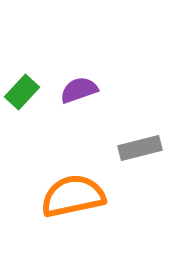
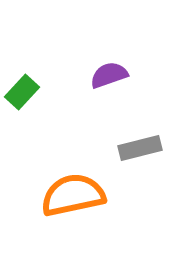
purple semicircle: moved 30 px right, 15 px up
orange semicircle: moved 1 px up
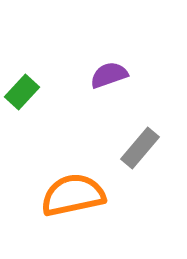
gray rectangle: rotated 36 degrees counterclockwise
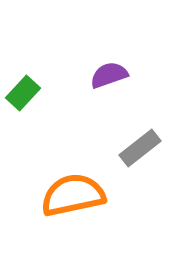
green rectangle: moved 1 px right, 1 px down
gray rectangle: rotated 12 degrees clockwise
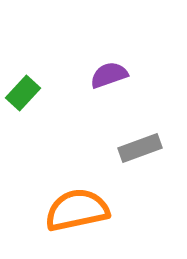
gray rectangle: rotated 18 degrees clockwise
orange semicircle: moved 4 px right, 15 px down
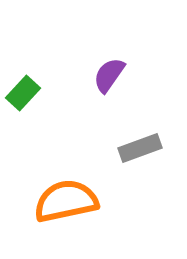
purple semicircle: rotated 36 degrees counterclockwise
orange semicircle: moved 11 px left, 9 px up
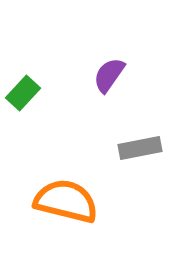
gray rectangle: rotated 9 degrees clockwise
orange semicircle: rotated 26 degrees clockwise
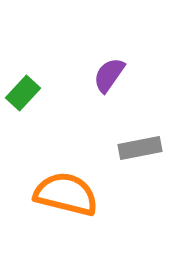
orange semicircle: moved 7 px up
